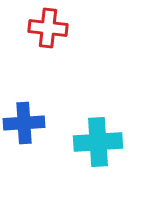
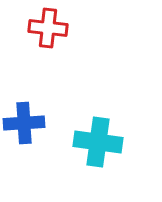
cyan cross: rotated 12 degrees clockwise
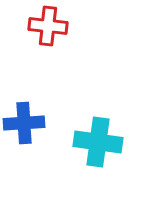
red cross: moved 2 px up
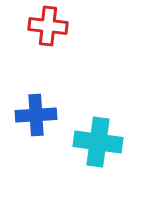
blue cross: moved 12 px right, 8 px up
